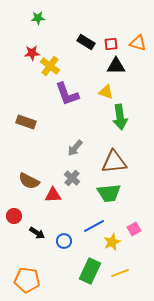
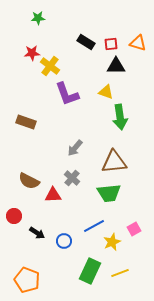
orange pentagon: rotated 15 degrees clockwise
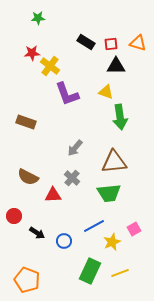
brown semicircle: moved 1 px left, 4 px up
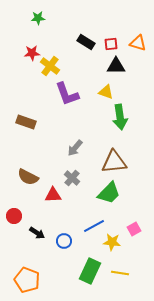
green trapezoid: rotated 40 degrees counterclockwise
yellow star: rotated 30 degrees clockwise
yellow line: rotated 30 degrees clockwise
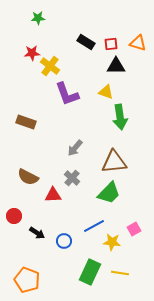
green rectangle: moved 1 px down
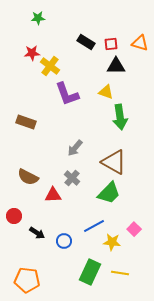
orange triangle: moved 2 px right
brown triangle: rotated 36 degrees clockwise
pink square: rotated 16 degrees counterclockwise
orange pentagon: rotated 15 degrees counterclockwise
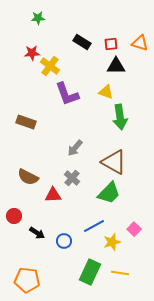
black rectangle: moved 4 px left
yellow star: rotated 24 degrees counterclockwise
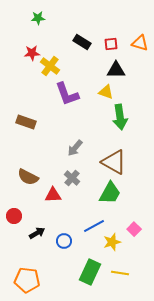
black triangle: moved 4 px down
green trapezoid: moved 1 px right; rotated 15 degrees counterclockwise
black arrow: rotated 63 degrees counterclockwise
